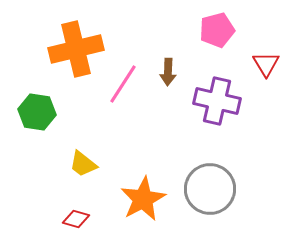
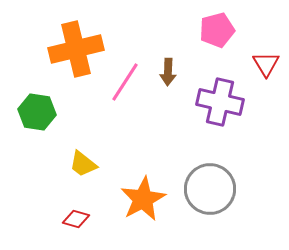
pink line: moved 2 px right, 2 px up
purple cross: moved 3 px right, 1 px down
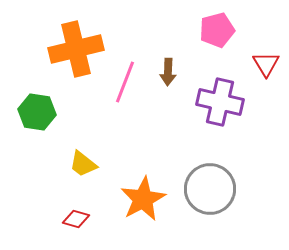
pink line: rotated 12 degrees counterclockwise
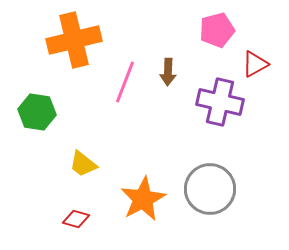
orange cross: moved 2 px left, 9 px up
red triangle: moved 11 px left; rotated 32 degrees clockwise
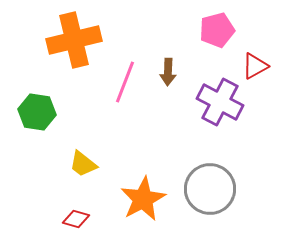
red triangle: moved 2 px down
purple cross: rotated 15 degrees clockwise
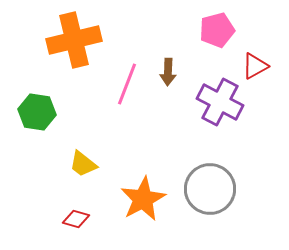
pink line: moved 2 px right, 2 px down
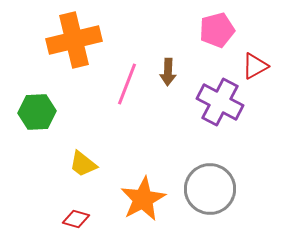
green hexagon: rotated 12 degrees counterclockwise
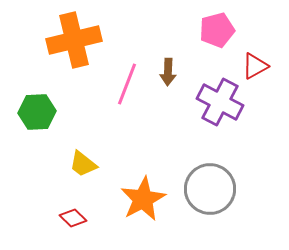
red diamond: moved 3 px left, 1 px up; rotated 28 degrees clockwise
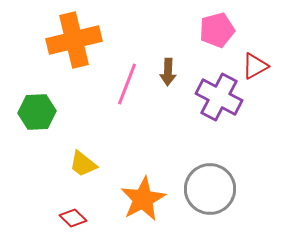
purple cross: moved 1 px left, 5 px up
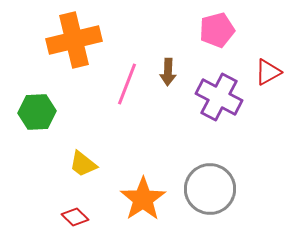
red triangle: moved 13 px right, 6 px down
orange star: rotated 6 degrees counterclockwise
red diamond: moved 2 px right, 1 px up
